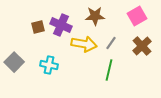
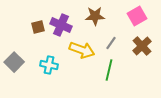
yellow arrow: moved 2 px left, 6 px down; rotated 10 degrees clockwise
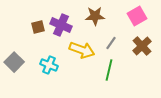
cyan cross: rotated 12 degrees clockwise
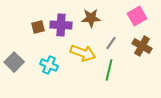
brown star: moved 4 px left, 2 px down
purple cross: rotated 20 degrees counterclockwise
brown cross: rotated 18 degrees counterclockwise
yellow arrow: moved 1 px right, 3 px down
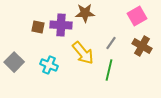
brown star: moved 6 px left, 5 px up
brown square: rotated 24 degrees clockwise
yellow arrow: rotated 30 degrees clockwise
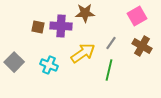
purple cross: moved 1 px down
yellow arrow: rotated 85 degrees counterclockwise
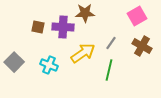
purple cross: moved 2 px right, 1 px down
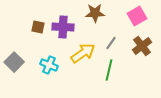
brown star: moved 10 px right
brown cross: rotated 24 degrees clockwise
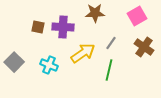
brown cross: moved 2 px right, 1 px down; rotated 18 degrees counterclockwise
